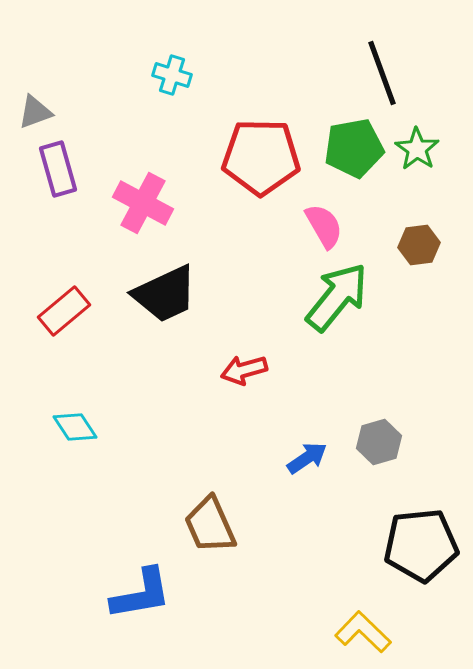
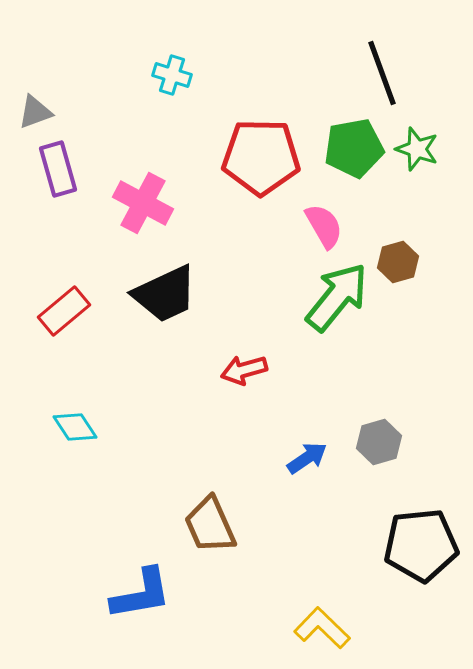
green star: rotated 15 degrees counterclockwise
brown hexagon: moved 21 px left, 17 px down; rotated 9 degrees counterclockwise
yellow L-shape: moved 41 px left, 4 px up
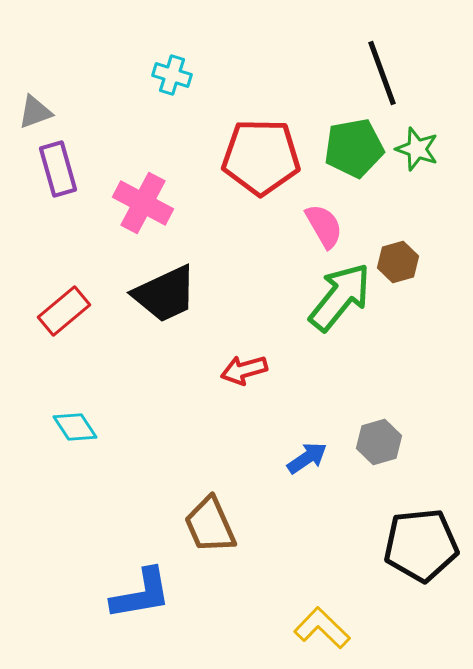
green arrow: moved 3 px right
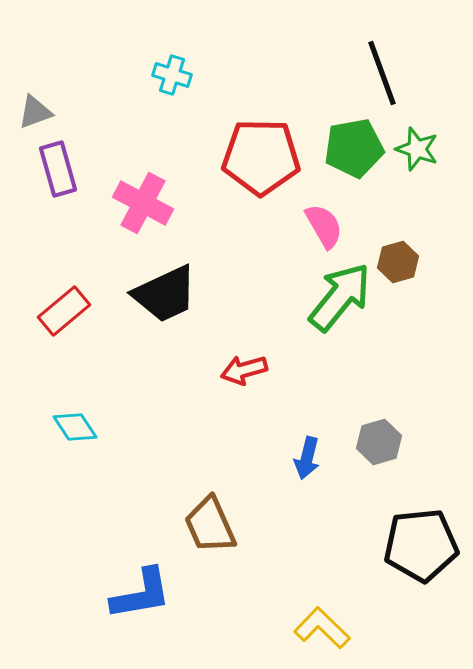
blue arrow: rotated 138 degrees clockwise
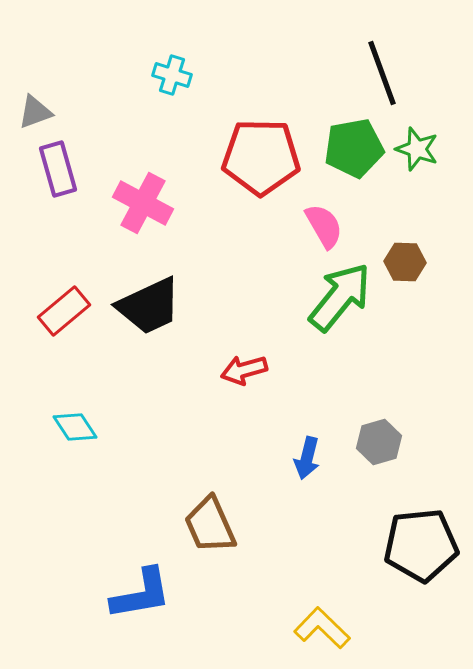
brown hexagon: moved 7 px right; rotated 18 degrees clockwise
black trapezoid: moved 16 px left, 12 px down
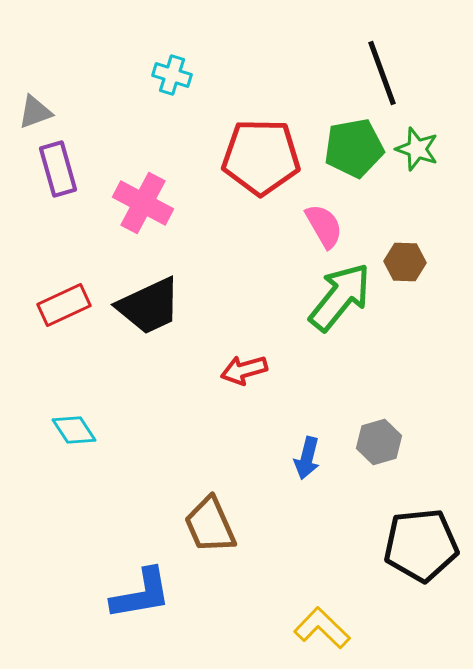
red rectangle: moved 6 px up; rotated 15 degrees clockwise
cyan diamond: moved 1 px left, 3 px down
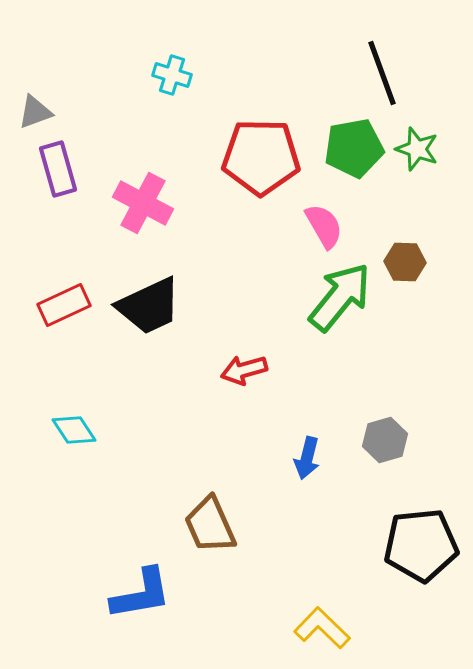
gray hexagon: moved 6 px right, 2 px up
